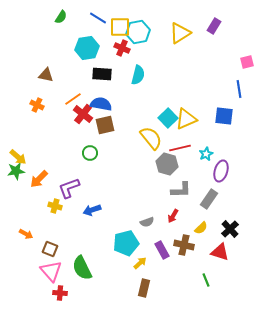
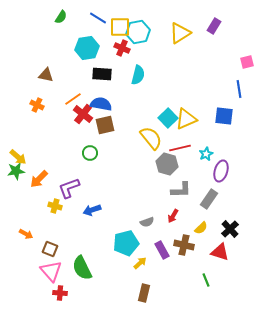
brown rectangle at (144, 288): moved 5 px down
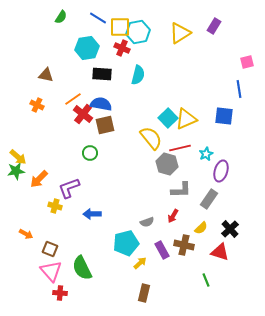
blue arrow at (92, 210): moved 4 px down; rotated 18 degrees clockwise
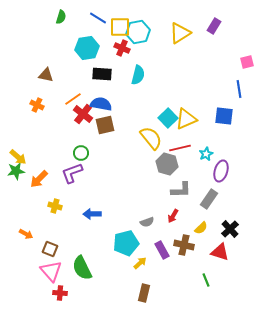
green semicircle at (61, 17): rotated 16 degrees counterclockwise
green circle at (90, 153): moved 9 px left
purple L-shape at (69, 188): moved 3 px right, 15 px up
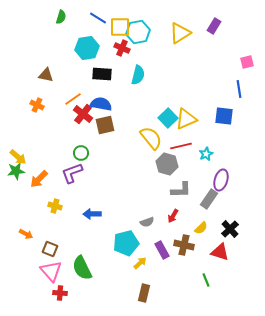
red line at (180, 148): moved 1 px right, 2 px up
purple ellipse at (221, 171): moved 9 px down
